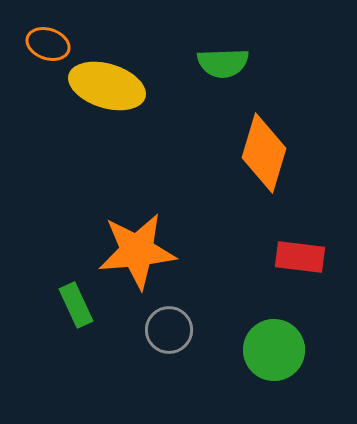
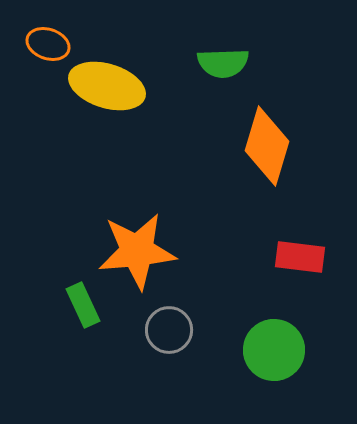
orange diamond: moved 3 px right, 7 px up
green rectangle: moved 7 px right
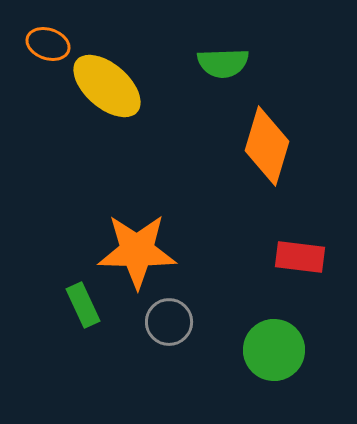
yellow ellipse: rotated 24 degrees clockwise
orange star: rotated 6 degrees clockwise
gray circle: moved 8 px up
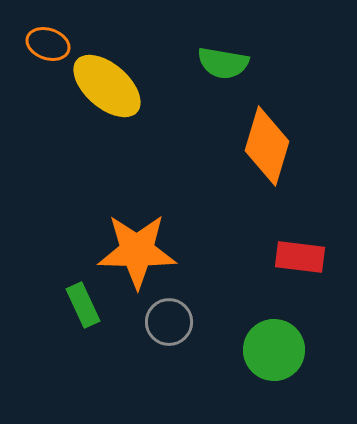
green semicircle: rotated 12 degrees clockwise
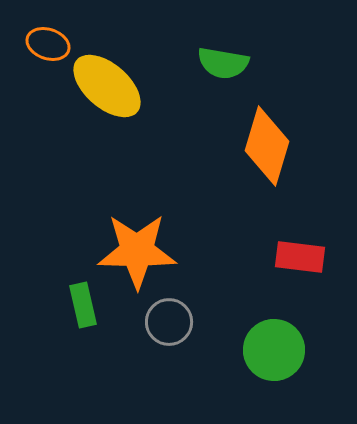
green rectangle: rotated 12 degrees clockwise
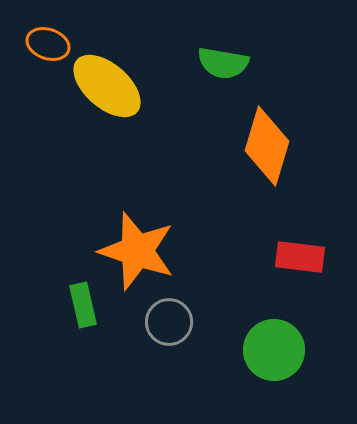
orange star: rotated 18 degrees clockwise
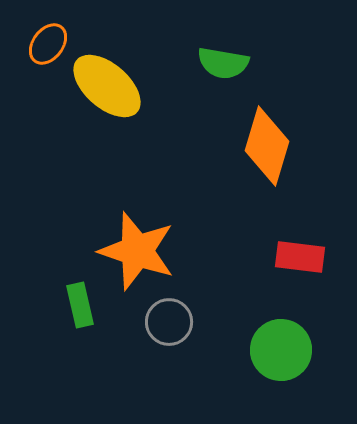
orange ellipse: rotated 72 degrees counterclockwise
green rectangle: moved 3 px left
green circle: moved 7 px right
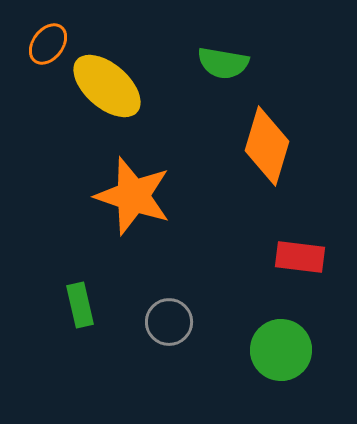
orange star: moved 4 px left, 55 px up
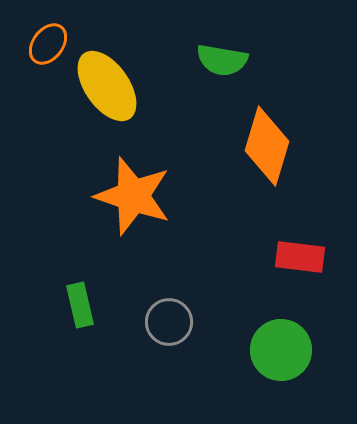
green semicircle: moved 1 px left, 3 px up
yellow ellipse: rotated 14 degrees clockwise
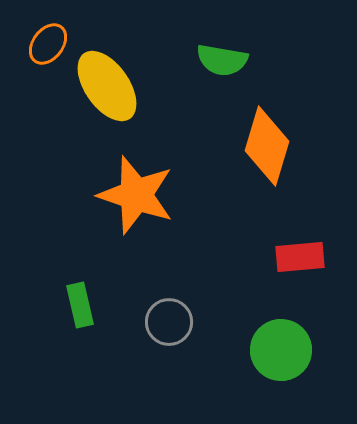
orange star: moved 3 px right, 1 px up
red rectangle: rotated 12 degrees counterclockwise
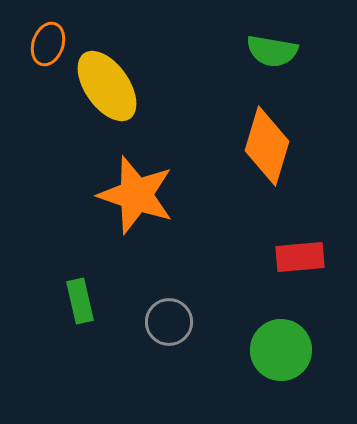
orange ellipse: rotated 18 degrees counterclockwise
green semicircle: moved 50 px right, 9 px up
green rectangle: moved 4 px up
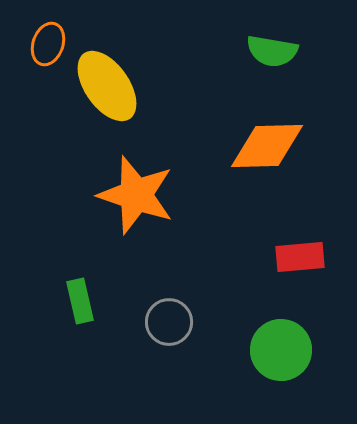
orange diamond: rotated 72 degrees clockwise
